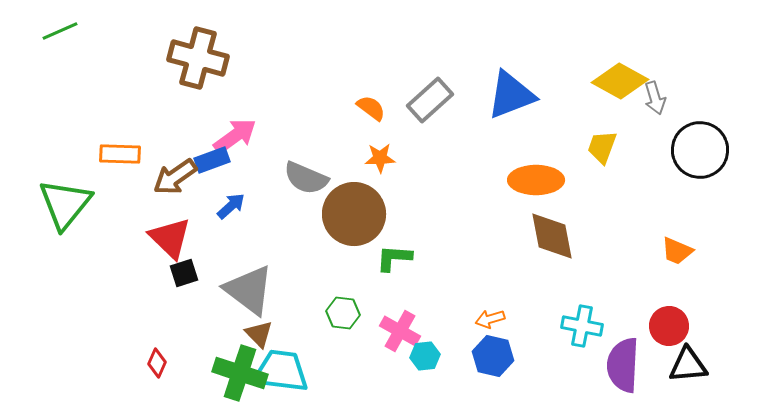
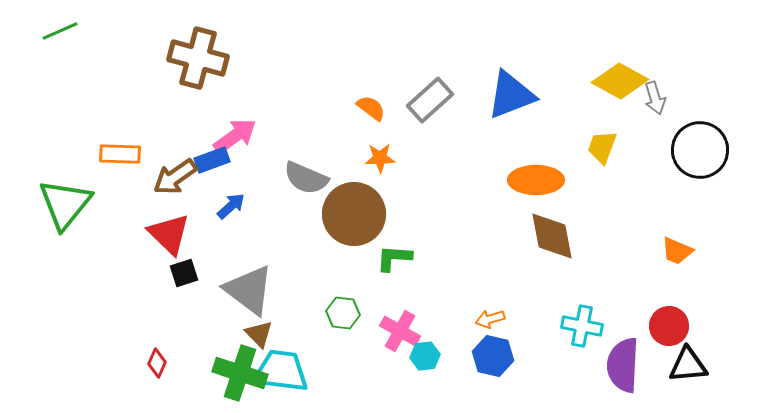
red triangle: moved 1 px left, 4 px up
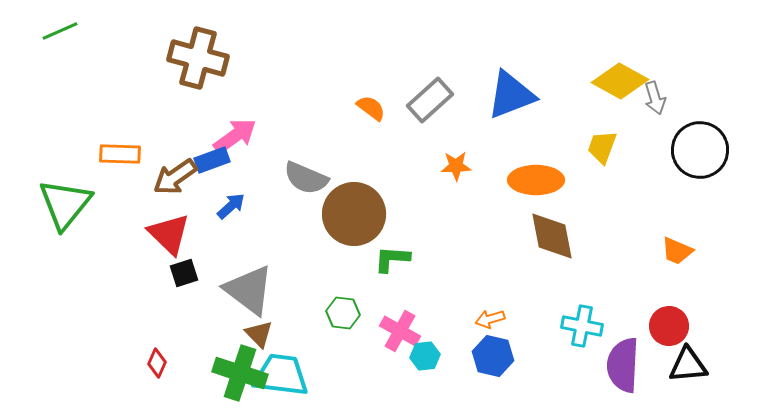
orange star: moved 76 px right, 8 px down
green L-shape: moved 2 px left, 1 px down
cyan trapezoid: moved 4 px down
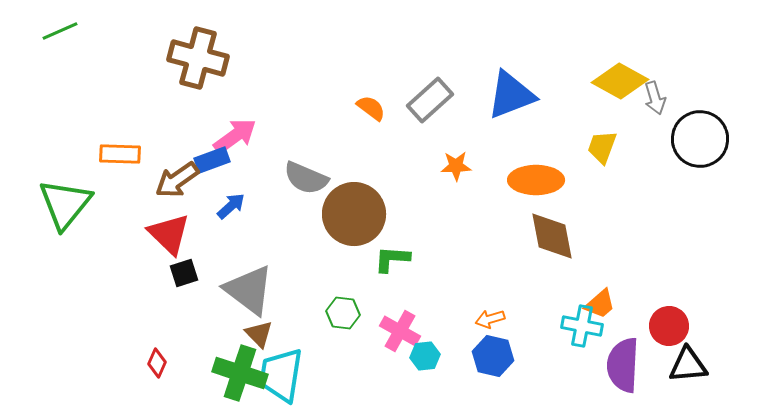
black circle: moved 11 px up
brown arrow: moved 2 px right, 3 px down
orange trapezoid: moved 77 px left, 53 px down; rotated 64 degrees counterclockwise
cyan trapezoid: rotated 88 degrees counterclockwise
